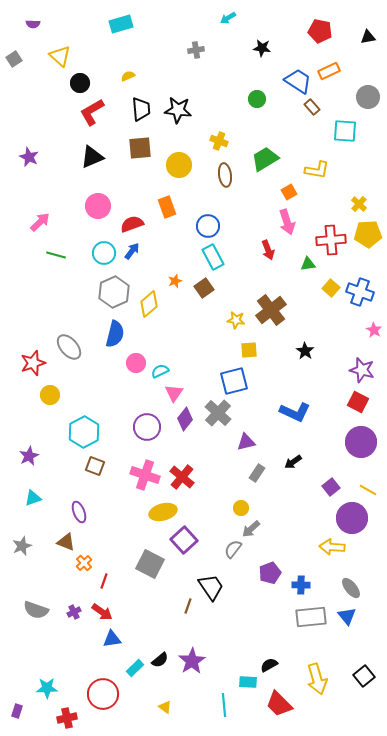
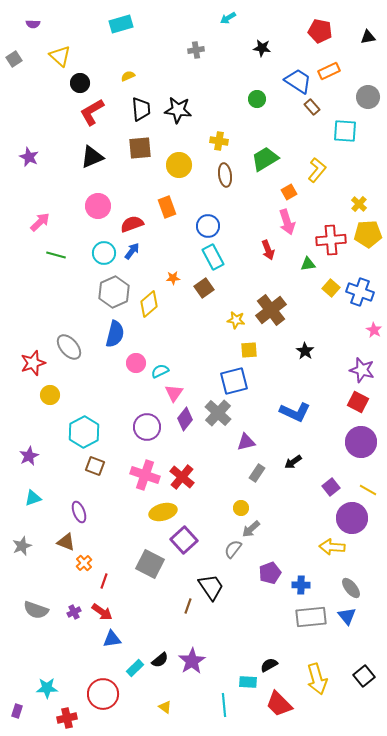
yellow cross at (219, 141): rotated 12 degrees counterclockwise
yellow L-shape at (317, 170): rotated 60 degrees counterclockwise
orange star at (175, 281): moved 2 px left, 3 px up; rotated 16 degrees clockwise
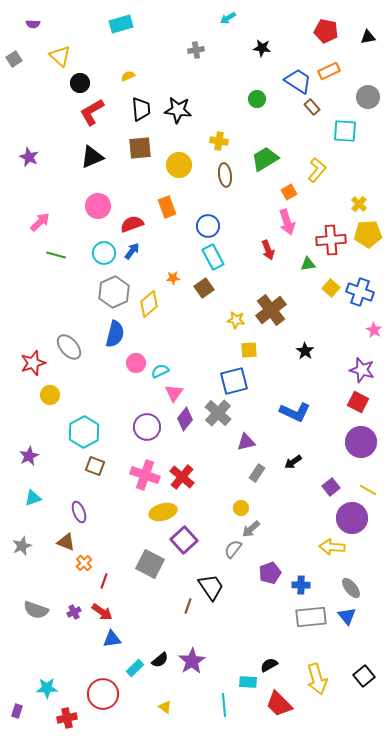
red pentagon at (320, 31): moved 6 px right
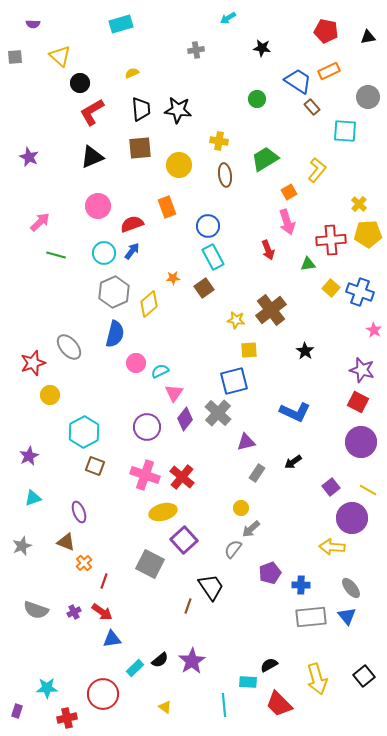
gray square at (14, 59): moved 1 px right, 2 px up; rotated 28 degrees clockwise
yellow semicircle at (128, 76): moved 4 px right, 3 px up
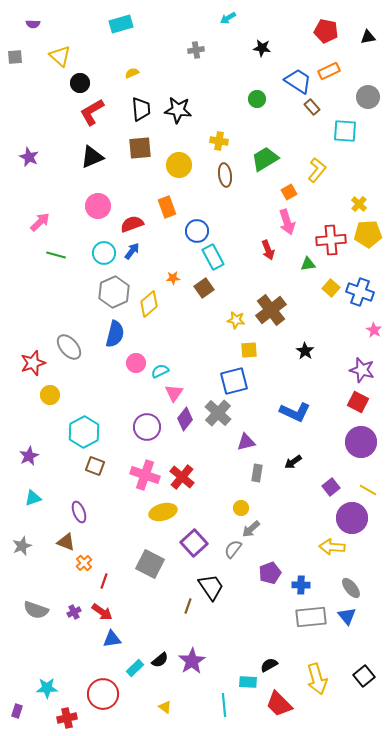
blue circle at (208, 226): moved 11 px left, 5 px down
gray rectangle at (257, 473): rotated 24 degrees counterclockwise
purple square at (184, 540): moved 10 px right, 3 px down
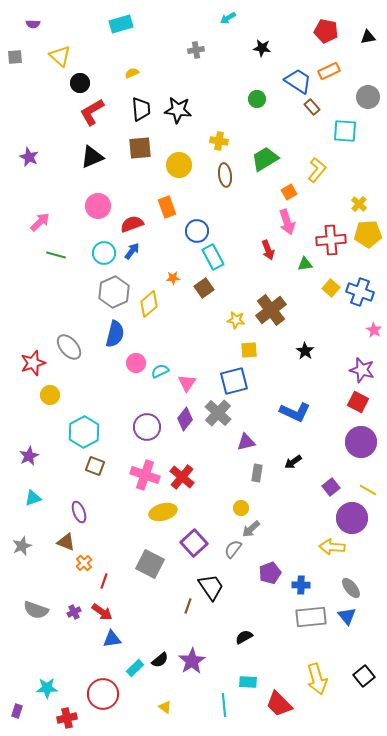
green triangle at (308, 264): moved 3 px left
pink triangle at (174, 393): moved 13 px right, 10 px up
black semicircle at (269, 665): moved 25 px left, 28 px up
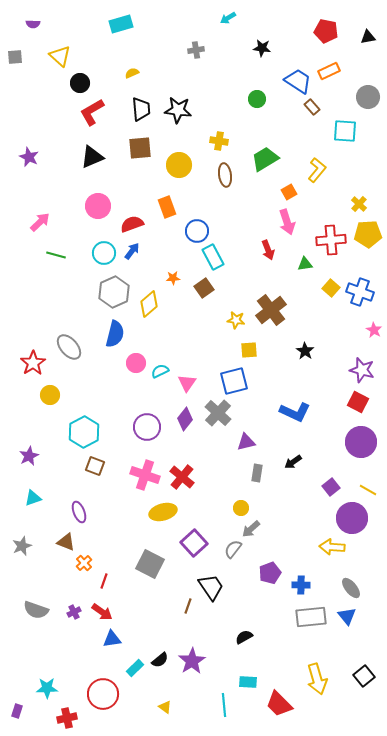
red star at (33, 363): rotated 15 degrees counterclockwise
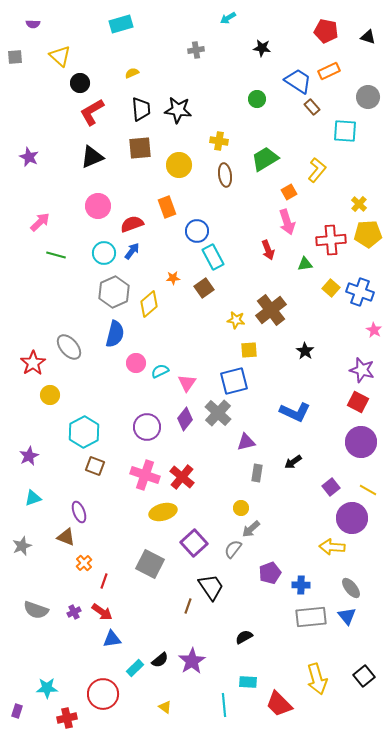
black triangle at (368, 37): rotated 28 degrees clockwise
brown triangle at (66, 542): moved 5 px up
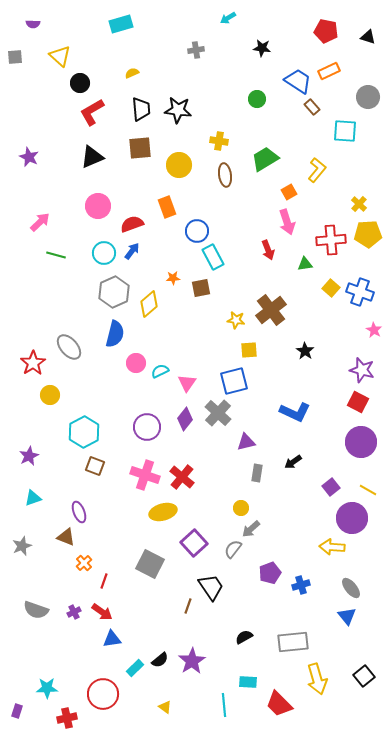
brown square at (204, 288): moved 3 px left; rotated 24 degrees clockwise
blue cross at (301, 585): rotated 18 degrees counterclockwise
gray rectangle at (311, 617): moved 18 px left, 25 px down
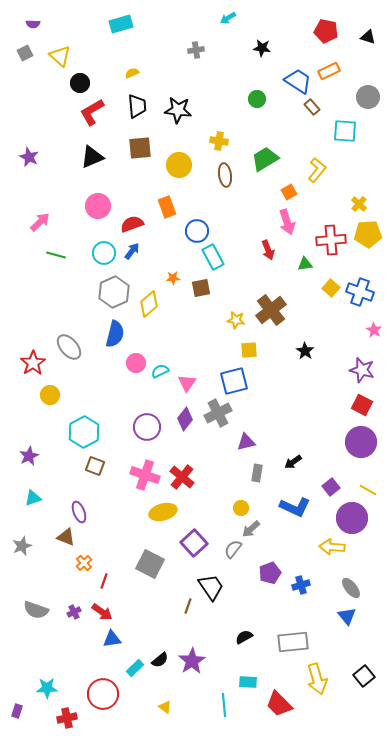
gray square at (15, 57): moved 10 px right, 4 px up; rotated 21 degrees counterclockwise
black trapezoid at (141, 109): moved 4 px left, 3 px up
red square at (358, 402): moved 4 px right, 3 px down
blue L-shape at (295, 412): moved 95 px down
gray cross at (218, 413): rotated 20 degrees clockwise
